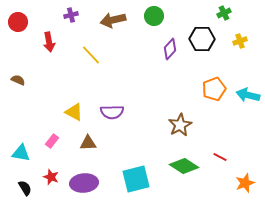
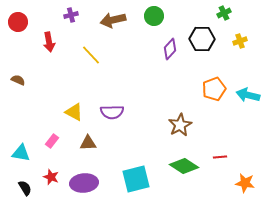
red line: rotated 32 degrees counterclockwise
orange star: rotated 30 degrees clockwise
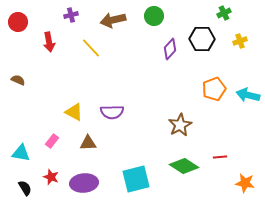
yellow line: moved 7 px up
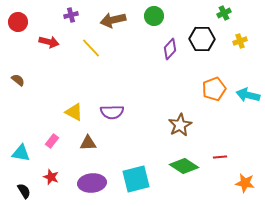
red arrow: rotated 66 degrees counterclockwise
brown semicircle: rotated 16 degrees clockwise
purple ellipse: moved 8 px right
black semicircle: moved 1 px left, 3 px down
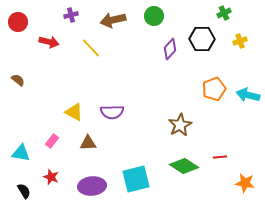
purple ellipse: moved 3 px down
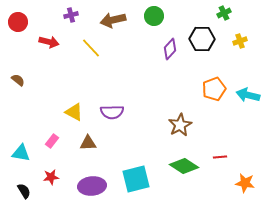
red star: rotated 28 degrees counterclockwise
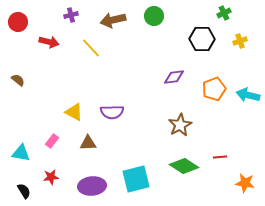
purple diamond: moved 4 px right, 28 px down; rotated 40 degrees clockwise
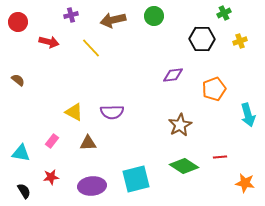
purple diamond: moved 1 px left, 2 px up
cyan arrow: moved 20 px down; rotated 120 degrees counterclockwise
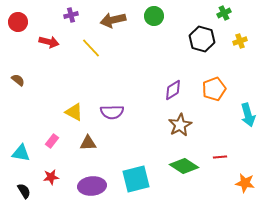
black hexagon: rotated 15 degrees clockwise
purple diamond: moved 15 px down; rotated 25 degrees counterclockwise
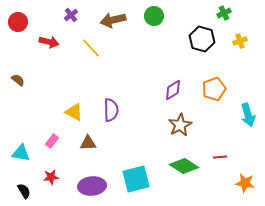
purple cross: rotated 24 degrees counterclockwise
purple semicircle: moved 1 px left, 2 px up; rotated 90 degrees counterclockwise
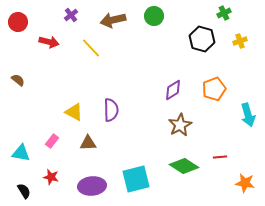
red star: rotated 21 degrees clockwise
